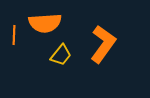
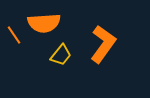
orange semicircle: moved 1 px left
orange line: rotated 36 degrees counterclockwise
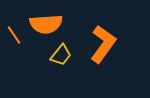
orange semicircle: moved 2 px right, 1 px down
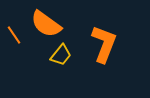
orange semicircle: rotated 40 degrees clockwise
orange L-shape: moved 1 px right; rotated 15 degrees counterclockwise
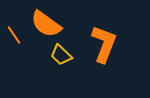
yellow trapezoid: rotated 95 degrees clockwise
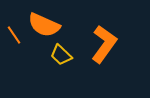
orange semicircle: moved 2 px left, 1 px down; rotated 12 degrees counterclockwise
orange L-shape: rotated 15 degrees clockwise
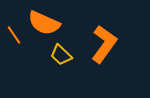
orange semicircle: moved 2 px up
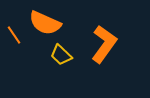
orange semicircle: moved 1 px right
